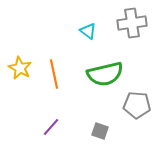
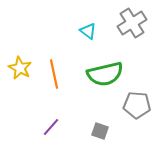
gray cross: rotated 24 degrees counterclockwise
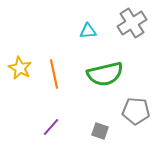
cyan triangle: rotated 42 degrees counterclockwise
gray pentagon: moved 1 px left, 6 px down
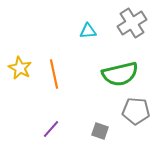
green semicircle: moved 15 px right
purple line: moved 2 px down
